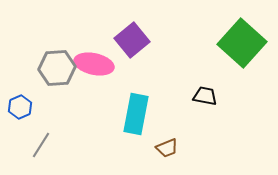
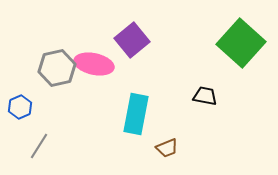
green square: moved 1 px left
gray hexagon: rotated 9 degrees counterclockwise
gray line: moved 2 px left, 1 px down
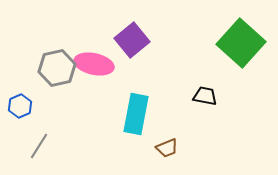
blue hexagon: moved 1 px up
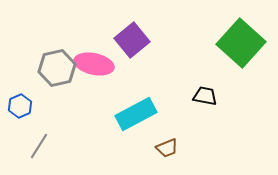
cyan rectangle: rotated 51 degrees clockwise
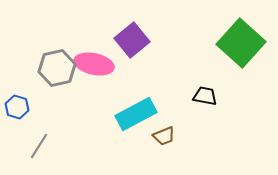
blue hexagon: moved 3 px left, 1 px down; rotated 20 degrees counterclockwise
brown trapezoid: moved 3 px left, 12 px up
